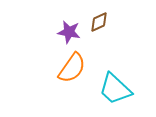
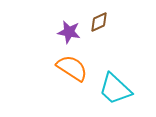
orange semicircle: rotated 92 degrees counterclockwise
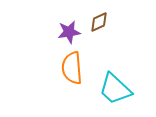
purple star: rotated 20 degrees counterclockwise
orange semicircle: rotated 128 degrees counterclockwise
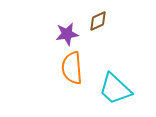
brown diamond: moved 1 px left, 1 px up
purple star: moved 2 px left, 2 px down
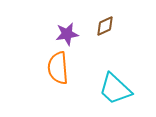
brown diamond: moved 7 px right, 5 px down
orange semicircle: moved 14 px left
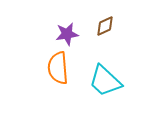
cyan trapezoid: moved 10 px left, 8 px up
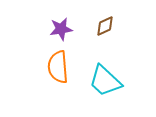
purple star: moved 6 px left, 5 px up
orange semicircle: moved 1 px up
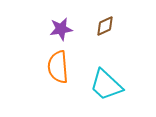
cyan trapezoid: moved 1 px right, 4 px down
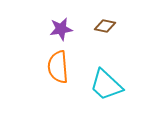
brown diamond: rotated 35 degrees clockwise
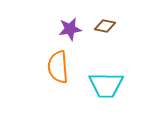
purple star: moved 9 px right
cyan trapezoid: rotated 42 degrees counterclockwise
